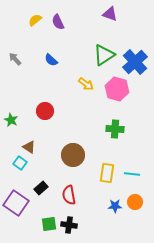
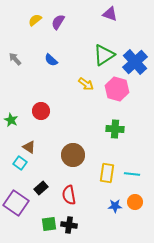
purple semicircle: rotated 56 degrees clockwise
red circle: moved 4 px left
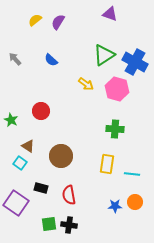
blue cross: rotated 20 degrees counterclockwise
brown triangle: moved 1 px left, 1 px up
brown circle: moved 12 px left, 1 px down
yellow rectangle: moved 9 px up
black rectangle: rotated 56 degrees clockwise
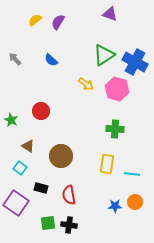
cyan square: moved 5 px down
green square: moved 1 px left, 1 px up
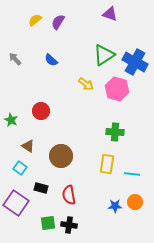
green cross: moved 3 px down
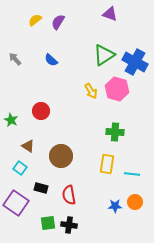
yellow arrow: moved 5 px right, 7 px down; rotated 21 degrees clockwise
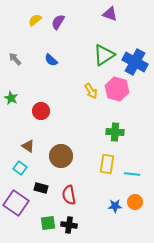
green star: moved 22 px up
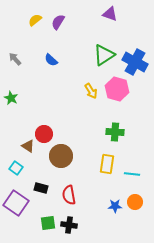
red circle: moved 3 px right, 23 px down
cyan square: moved 4 px left
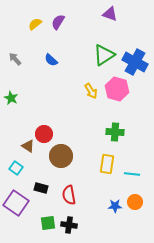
yellow semicircle: moved 4 px down
